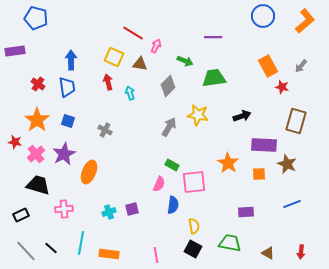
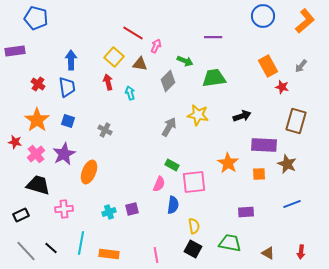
yellow square at (114, 57): rotated 18 degrees clockwise
gray diamond at (168, 86): moved 5 px up
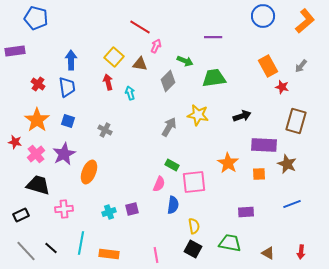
red line at (133, 33): moved 7 px right, 6 px up
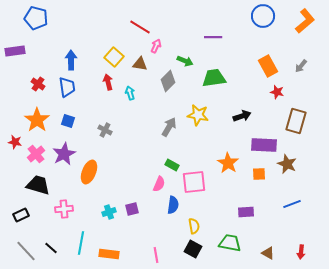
red star at (282, 87): moved 5 px left, 5 px down
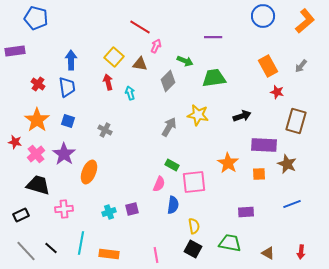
purple star at (64, 154): rotated 10 degrees counterclockwise
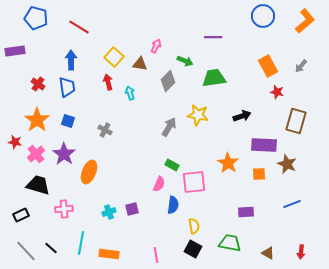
red line at (140, 27): moved 61 px left
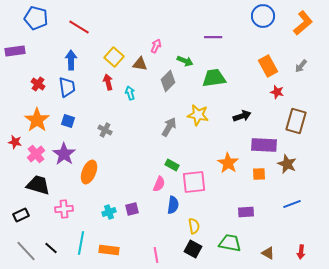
orange L-shape at (305, 21): moved 2 px left, 2 px down
orange rectangle at (109, 254): moved 4 px up
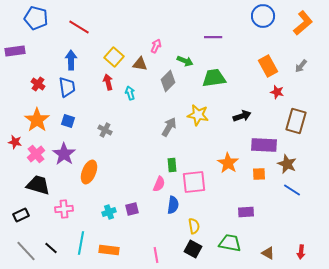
green rectangle at (172, 165): rotated 56 degrees clockwise
blue line at (292, 204): moved 14 px up; rotated 54 degrees clockwise
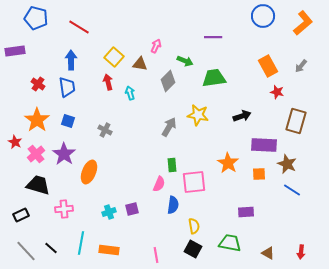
red star at (15, 142): rotated 16 degrees clockwise
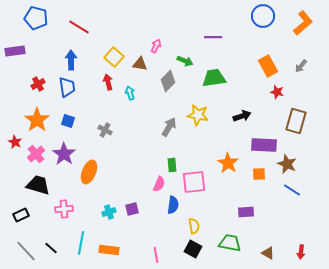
red cross at (38, 84): rotated 24 degrees clockwise
